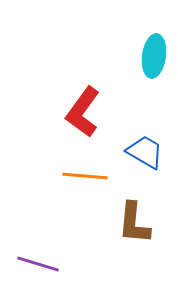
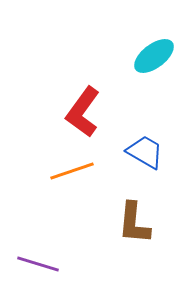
cyan ellipse: rotated 45 degrees clockwise
orange line: moved 13 px left, 5 px up; rotated 24 degrees counterclockwise
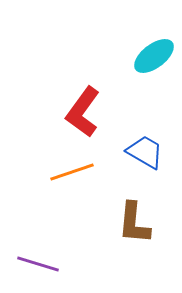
orange line: moved 1 px down
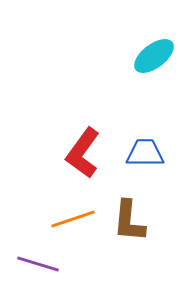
red L-shape: moved 41 px down
blue trapezoid: moved 1 px down; rotated 30 degrees counterclockwise
orange line: moved 1 px right, 47 px down
brown L-shape: moved 5 px left, 2 px up
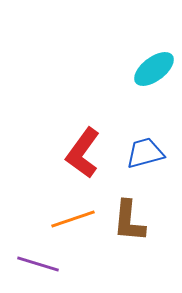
cyan ellipse: moved 13 px down
blue trapezoid: rotated 15 degrees counterclockwise
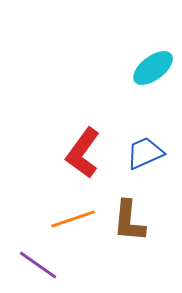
cyan ellipse: moved 1 px left, 1 px up
blue trapezoid: rotated 9 degrees counterclockwise
purple line: moved 1 px down; rotated 18 degrees clockwise
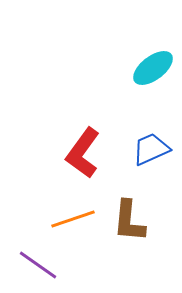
blue trapezoid: moved 6 px right, 4 px up
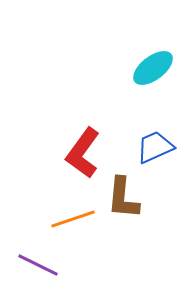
blue trapezoid: moved 4 px right, 2 px up
brown L-shape: moved 6 px left, 23 px up
purple line: rotated 9 degrees counterclockwise
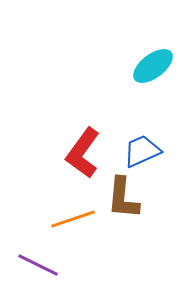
cyan ellipse: moved 2 px up
blue trapezoid: moved 13 px left, 4 px down
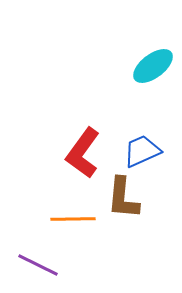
orange line: rotated 18 degrees clockwise
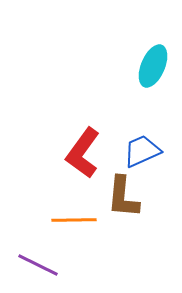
cyan ellipse: rotated 30 degrees counterclockwise
brown L-shape: moved 1 px up
orange line: moved 1 px right, 1 px down
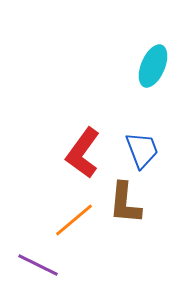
blue trapezoid: moved 1 px up; rotated 93 degrees clockwise
brown L-shape: moved 2 px right, 6 px down
orange line: rotated 39 degrees counterclockwise
